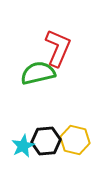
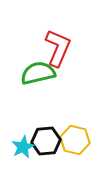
cyan star: moved 1 px down
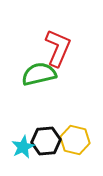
green semicircle: moved 1 px right, 1 px down
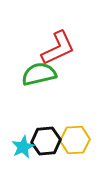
red L-shape: rotated 42 degrees clockwise
yellow hexagon: rotated 16 degrees counterclockwise
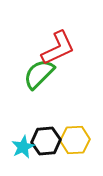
green semicircle: rotated 32 degrees counterclockwise
